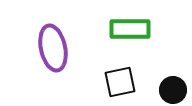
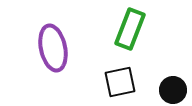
green rectangle: rotated 69 degrees counterclockwise
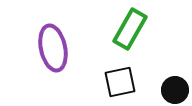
green rectangle: rotated 9 degrees clockwise
black circle: moved 2 px right
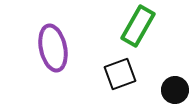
green rectangle: moved 8 px right, 3 px up
black square: moved 8 px up; rotated 8 degrees counterclockwise
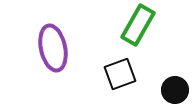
green rectangle: moved 1 px up
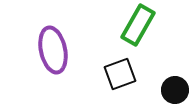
purple ellipse: moved 2 px down
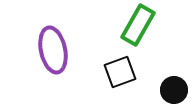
black square: moved 2 px up
black circle: moved 1 px left
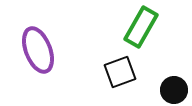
green rectangle: moved 3 px right, 2 px down
purple ellipse: moved 15 px left; rotated 9 degrees counterclockwise
